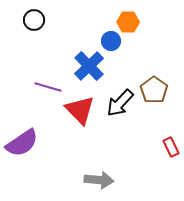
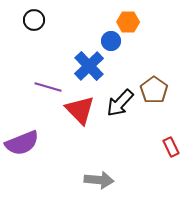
purple semicircle: rotated 12 degrees clockwise
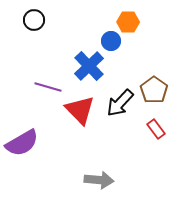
purple semicircle: rotated 8 degrees counterclockwise
red rectangle: moved 15 px left, 18 px up; rotated 12 degrees counterclockwise
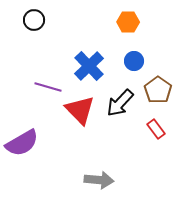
blue circle: moved 23 px right, 20 px down
brown pentagon: moved 4 px right
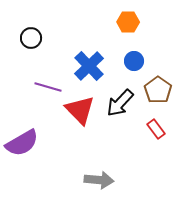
black circle: moved 3 px left, 18 px down
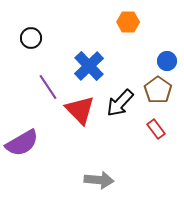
blue circle: moved 33 px right
purple line: rotated 40 degrees clockwise
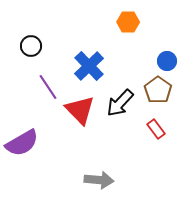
black circle: moved 8 px down
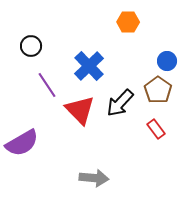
purple line: moved 1 px left, 2 px up
gray arrow: moved 5 px left, 2 px up
